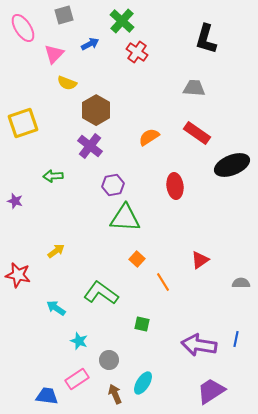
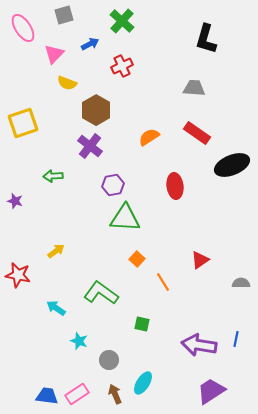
red cross: moved 15 px left, 14 px down; rotated 30 degrees clockwise
pink rectangle: moved 15 px down
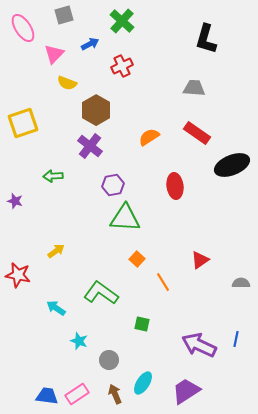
purple arrow: rotated 16 degrees clockwise
purple trapezoid: moved 25 px left
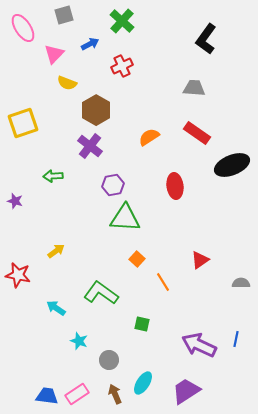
black L-shape: rotated 20 degrees clockwise
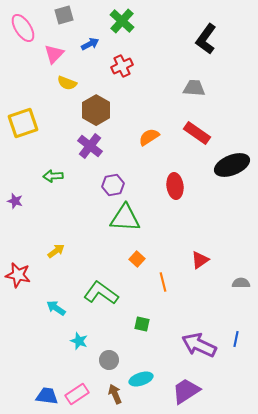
orange line: rotated 18 degrees clockwise
cyan ellipse: moved 2 px left, 4 px up; rotated 40 degrees clockwise
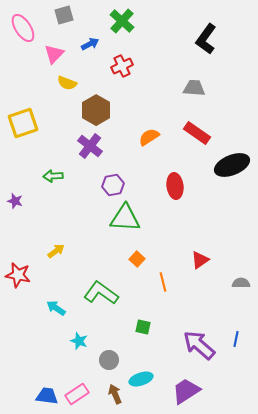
green square: moved 1 px right, 3 px down
purple arrow: rotated 16 degrees clockwise
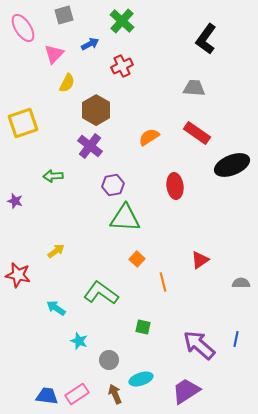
yellow semicircle: rotated 84 degrees counterclockwise
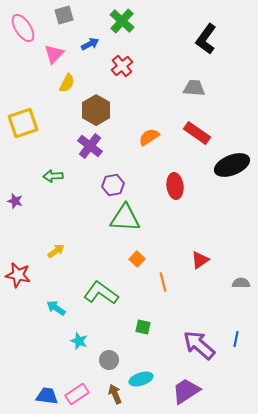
red cross: rotated 15 degrees counterclockwise
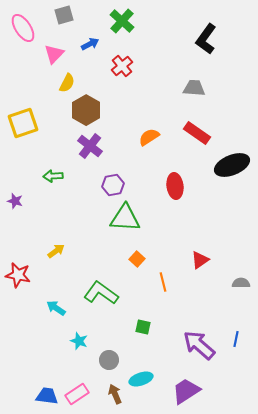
brown hexagon: moved 10 px left
